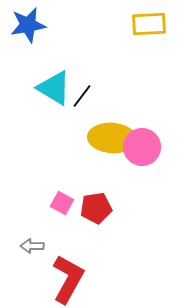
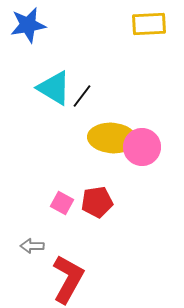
red pentagon: moved 1 px right, 6 px up
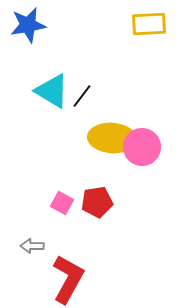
cyan triangle: moved 2 px left, 3 px down
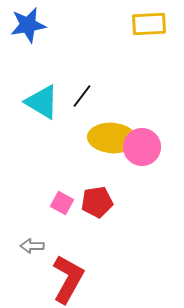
cyan triangle: moved 10 px left, 11 px down
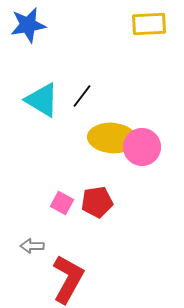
cyan triangle: moved 2 px up
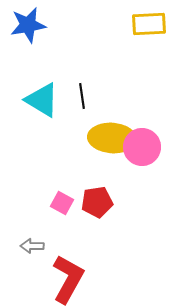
black line: rotated 45 degrees counterclockwise
